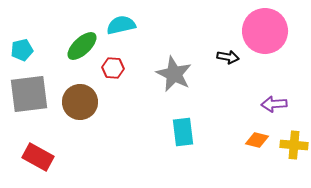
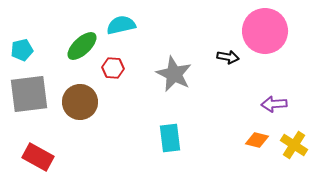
cyan rectangle: moved 13 px left, 6 px down
yellow cross: rotated 28 degrees clockwise
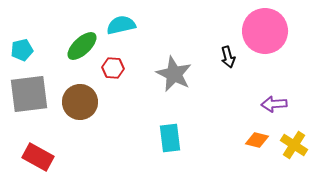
black arrow: rotated 65 degrees clockwise
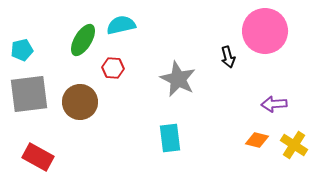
green ellipse: moved 1 px right, 6 px up; rotated 16 degrees counterclockwise
gray star: moved 4 px right, 5 px down
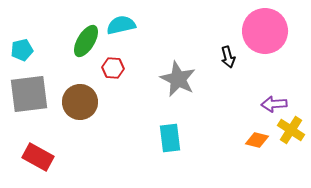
green ellipse: moved 3 px right, 1 px down
yellow cross: moved 3 px left, 15 px up
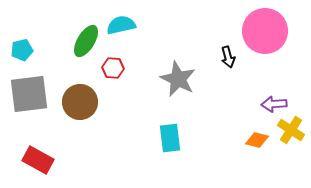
red rectangle: moved 3 px down
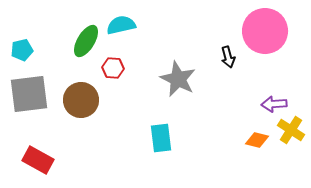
brown circle: moved 1 px right, 2 px up
cyan rectangle: moved 9 px left
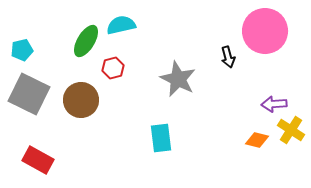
red hexagon: rotated 20 degrees counterclockwise
gray square: rotated 33 degrees clockwise
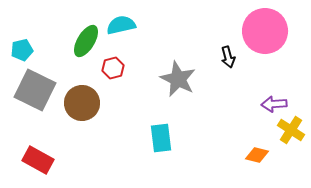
gray square: moved 6 px right, 4 px up
brown circle: moved 1 px right, 3 px down
orange diamond: moved 15 px down
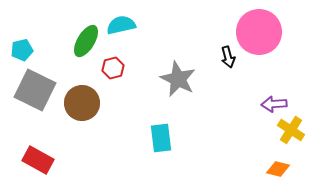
pink circle: moved 6 px left, 1 px down
orange diamond: moved 21 px right, 14 px down
